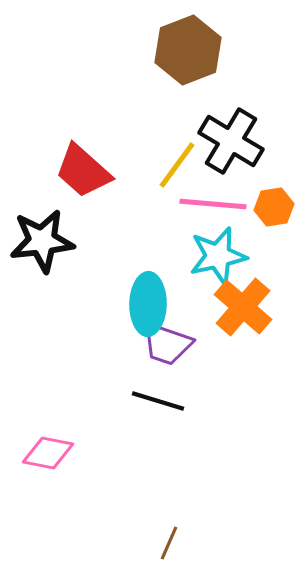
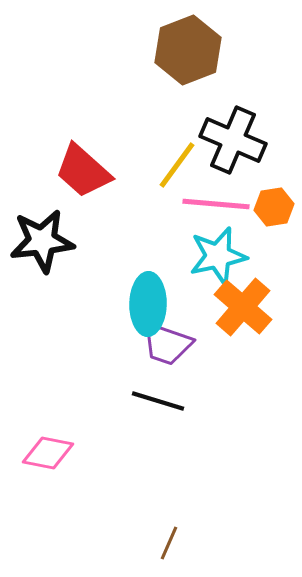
black cross: moved 2 px right, 1 px up; rotated 8 degrees counterclockwise
pink line: moved 3 px right
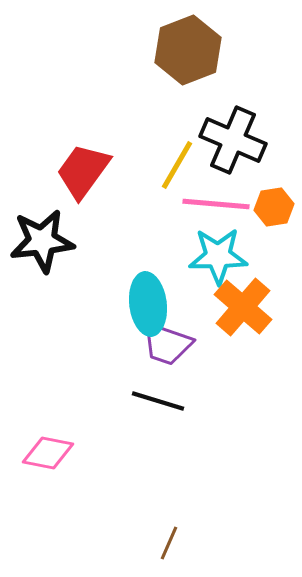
yellow line: rotated 6 degrees counterclockwise
red trapezoid: rotated 84 degrees clockwise
cyan star: rotated 12 degrees clockwise
cyan ellipse: rotated 8 degrees counterclockwise
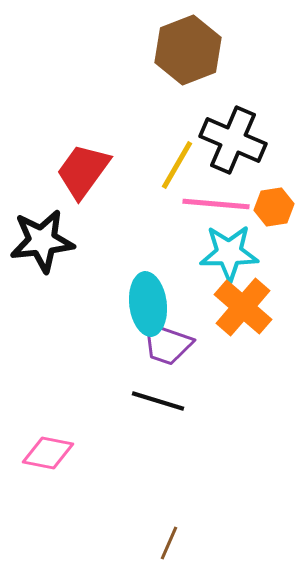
cyan star: moved 11 px right, 3 px up
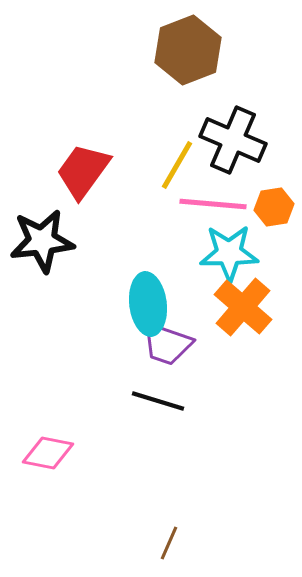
pink line: moved 3 px left
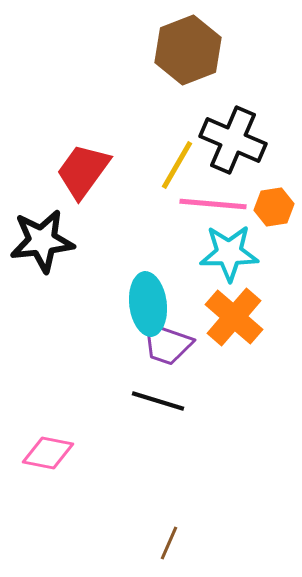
orange cross: moved 9 px left, 10 px down
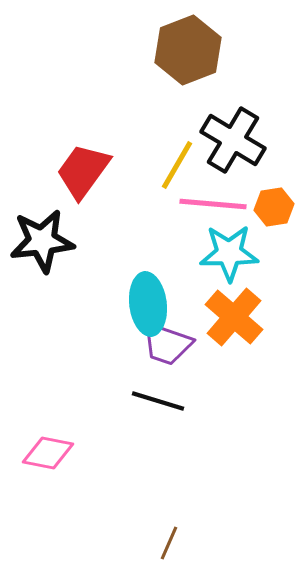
black cross: rotated 8 degrees clockwise
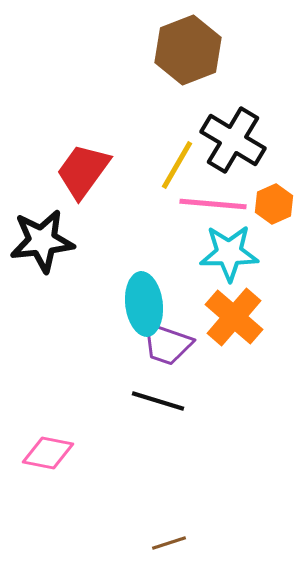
orange hexagon: moved 3 px up; rotated 15 degrees counterclockwise
cyan ellipse: moved 4 px left
brown line: rotated 48 degrees clockwise
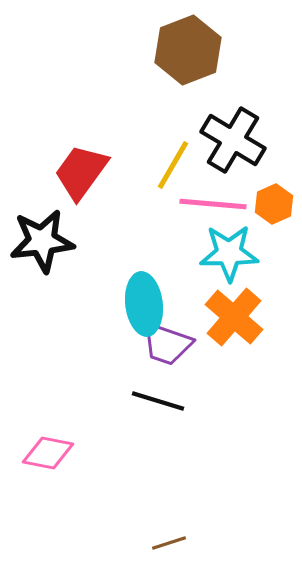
yellow line: moved 4 px left
red trapezoid: moved 2 px left, 1 px down
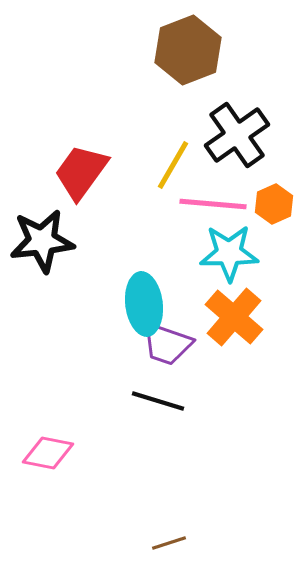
black cross: moved 4 px right, 5 px up; rotated 24 degrees clockwise
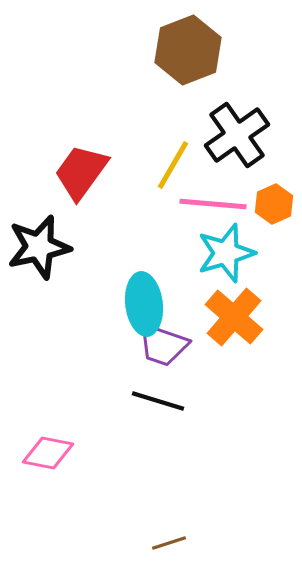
black star: moved 3 px left, 6 px down; rotated 6 degrees counterclockwise
cyan star: moved 3 px left; rotated 16 degrees counterclockwise
purple trapezoid: moved 4 px left, 1 px down
